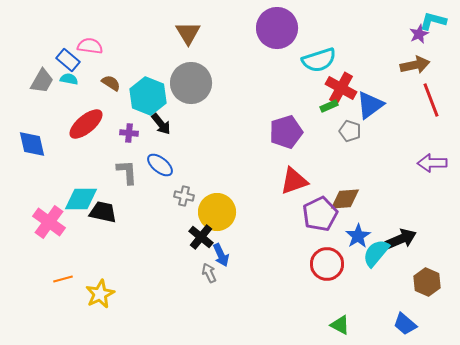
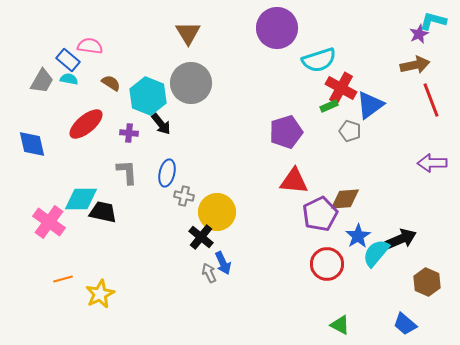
blue ellipse at (160, 165): moved 7 px right, 8 px down; rotated 64 degrees clockwise
red triangle at (294, 181): rotated 24 degrees clockwise
blue arrow at (221, 255): moved 2 px right, 8 px down
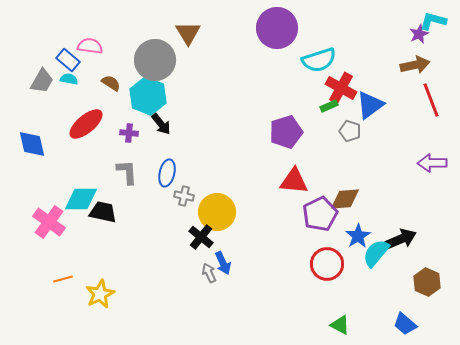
gray circle at (191, 83): moved 36 px left, 23 px up
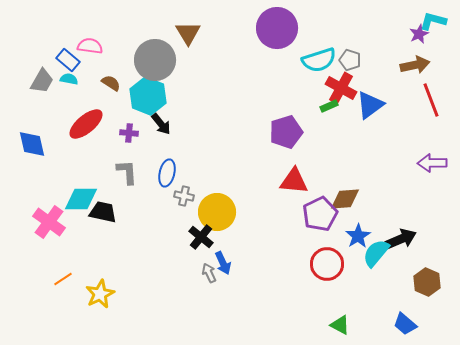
gray pentagon at (350, 131): moved 71 px up
orange line at (63, 279): rotated 18 degrees counterclockwise
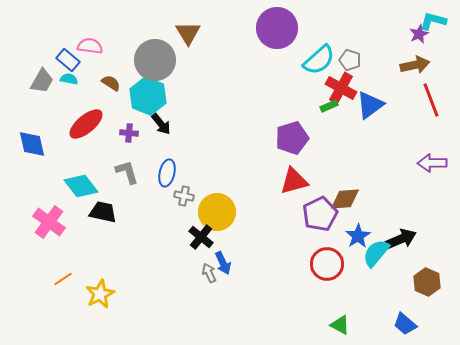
cyan semicircle at (319, 60): rotated 24 degrees counterclockwise
purple pentagon at (286, 132): moved 6 px right, 6 px down
gray L-shape at (127, 172): rotated 12 degrees counterclockwise
red triangle at (294, 181): rotated 20 degrees counterclockwise
cyan diamond at (81, 199): moved 13 px up; rotated 52 degrees clockwise
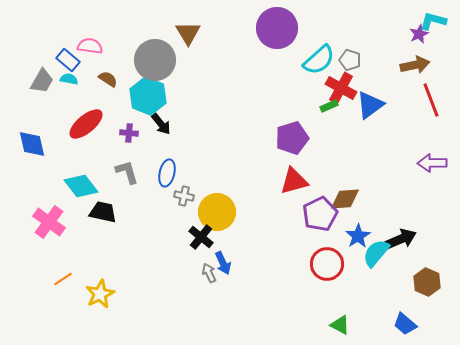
brown semicircle at (111, 83): moved 3 px left, 4 px up
